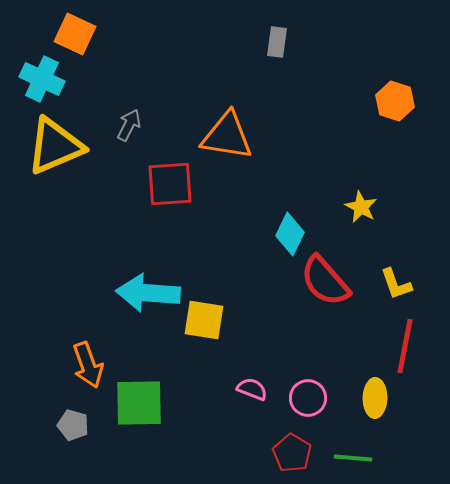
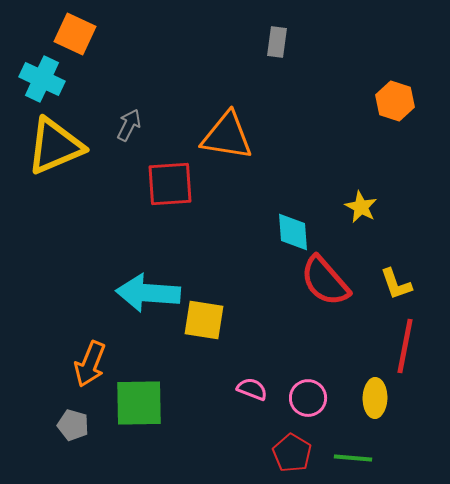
cyan diamond: moved 3 px right, 2 px up; rotated 30 degrees counterclockwise
orange arrow: moved 2 px right, 1 px up; rotated 42 degrees clockwise
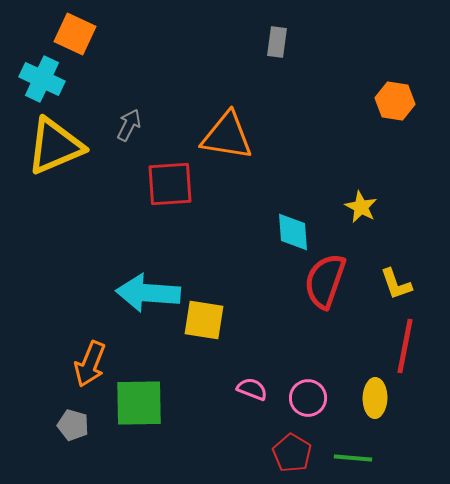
orange hexagon: rotated 9 degrees counterclockwise
red semicircle: rotated 60 degrees clockwise
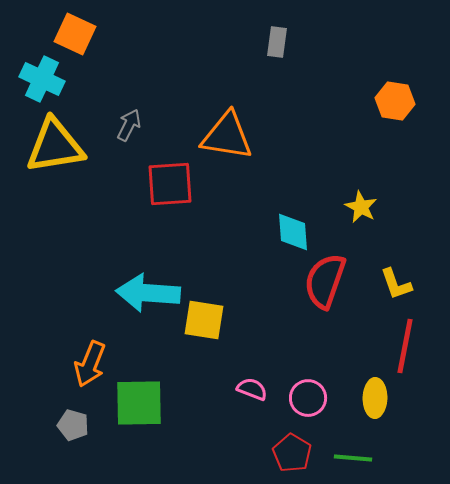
yellow triangle: rotated 14 degrees clockwise
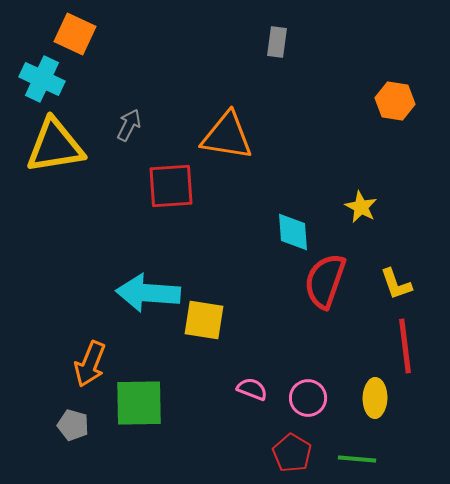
red square: moved 1 px right, 2 px down
red line: rotated 18 degrees counterclockwise
green line: moved 4 px right, 1 px down
